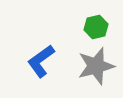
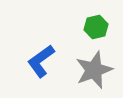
gray star: moved 2 px left, 4 px down; rotated 6 degrees counterclockwise
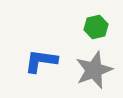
blue L-shape: rotated 44 degrees clockwise
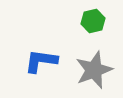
green hexagon: moved 3 px left, 6 px up
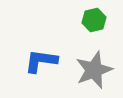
green hexagon: moved 1 px right, 1 px up
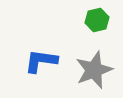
green hexagon: moved 3 px right
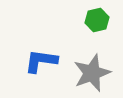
gray star: moved 2 px left, 3 px down
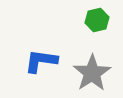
gray star: rotated 12 degrees counterclockwise
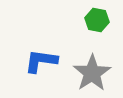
green hexagon: rotated 25 degrees clockwise
